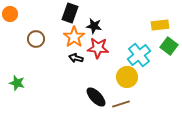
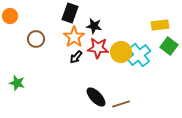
orange circle: moved 2 px down
black arrow: moved 1 px up; rotated 64 degrees counterclockwise
yellow circle: moved 6 px left, 25 px up
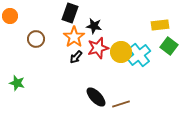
red star: rotated 20 degrees counterclockwise
